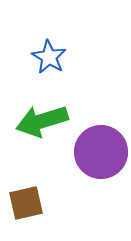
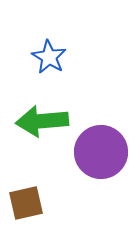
green arrow: rotated 12 degrees clockwise
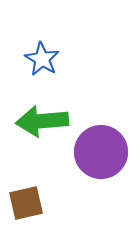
blue star: moved 7 px left, 2 px down
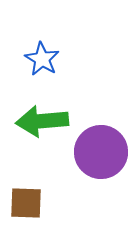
brown square: rotated 15 degrees clockwise
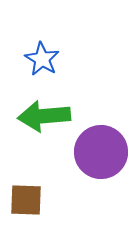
green arrow: moved 2 px right, 5 px up
brown square: moved 3 px up
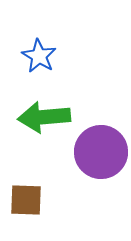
blue star: moved 3 px left, 3 px up
green arrow: moved 1 px down
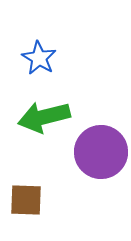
blue star: moved 2 px down
green arrow: rotated 9 degrees counterclockwise
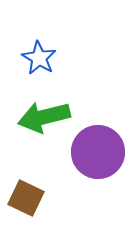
purple circle: moved 3 px left
brown square: moved 2 px up; rotated 24 degrees clockwise
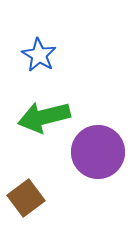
blue star: moved 3 px up
brown square: rotated 27 degrees clockwise
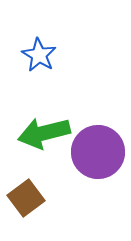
green arrow: moved 16 px down
